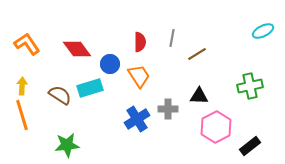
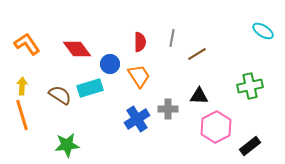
cyan ellipse: rotated 60 degrees clockwise
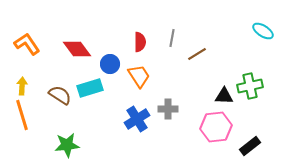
black triangle: moved 25 px right
pink hexagon: rotated 20 degrees clockwise
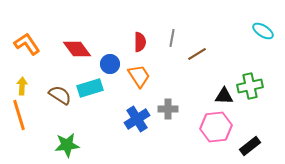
orange line: moved 3 px left
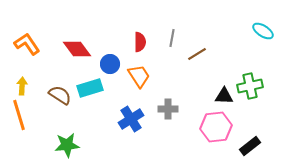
blue cross: moved 6 px left
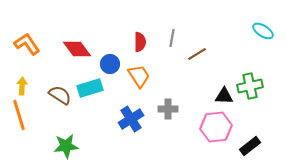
green star: moved 1 px left, 1 px down
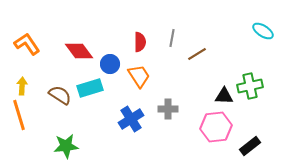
red diamond: moved 2 px right, 2 px down
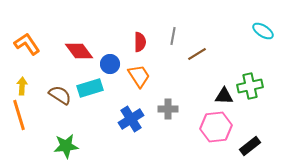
gray line: moved 1 px right, 2 px up
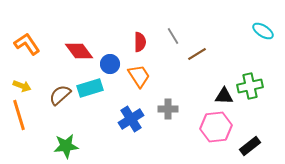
gray line: rotated 42 degrees counterclockwise
yellow arrow: rotated 108 degrees clockwise
brown semicircle: rotated 75 degrees counterclockwise
